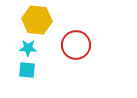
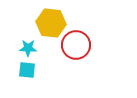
yellow hexagon: moved 14 px right, 3 px down
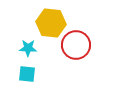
cyan square: moved 4 px down
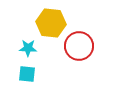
red circle: moved 3 px right, 1 px down
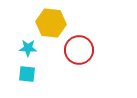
red circle: moved 4 px down
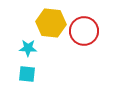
red circle: moved 5 px right, 19 px up
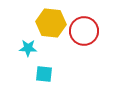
cyan square: moved 17 px right
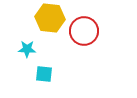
yellow hexagon: moved 1 px left, 5 px up
cyan star: moved 1 px left, 1 px down
